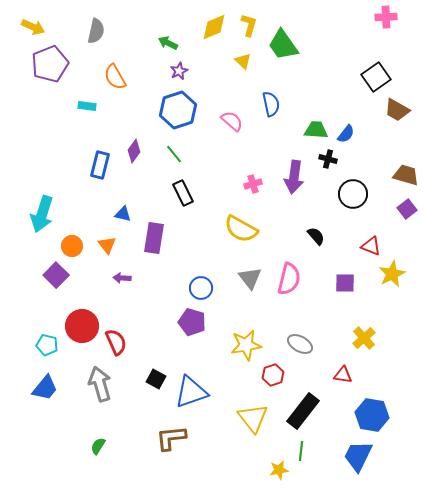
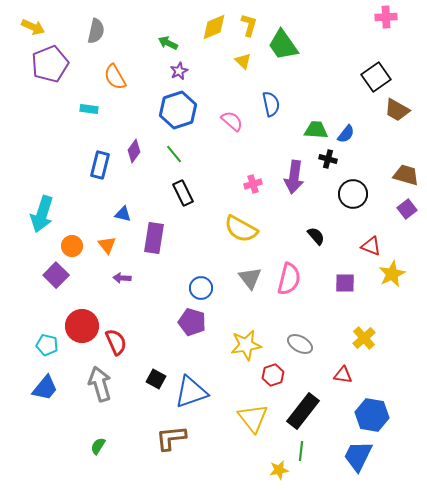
cyan rectangle at (87, 106): moved 2 px right, 3 px down
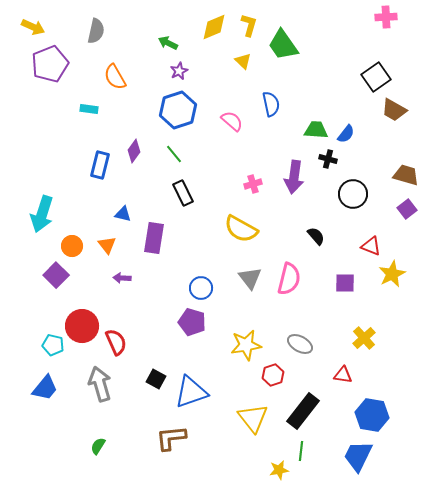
brown trapezoid at (397, 110): moved 3 px left
cyan pentagon at (47, 345): moved 6 px right
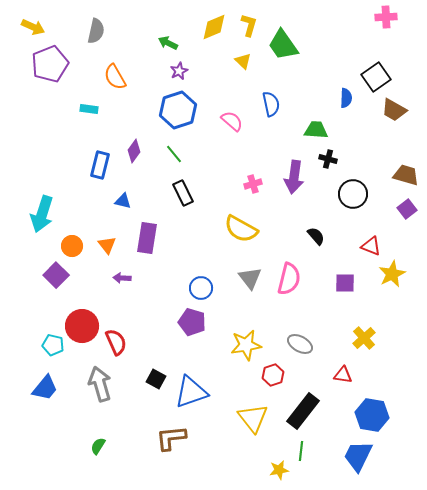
blue semicircle at (346, 134): moved 36 px up; rotated 36 degrees counterclockwise
blue triangle at (123, 214): moved 13 px up
purple rectangle at (154, 238): moved 7 px left
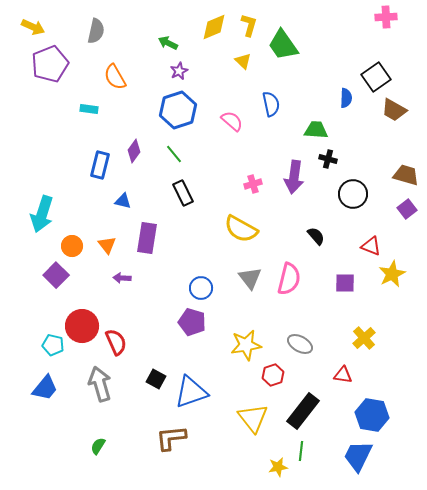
yellow star at (279, 470): moved 1 px left, 3 px up
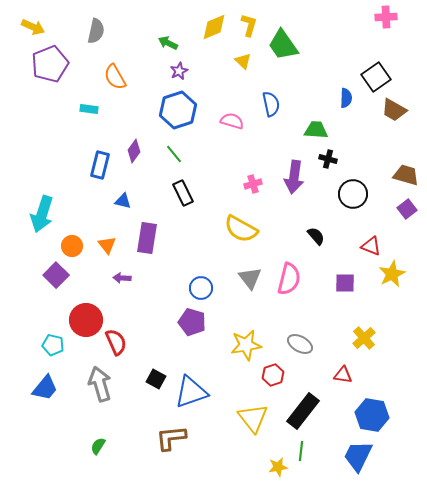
pink semicircle at (232, 121): rotated 25 degrees counterclockwise
red circle at (82, 326): moved 4 px right, 6 px up
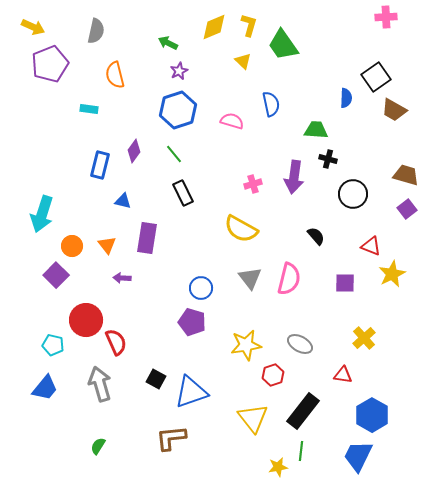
orange semicircle at (115, 77): moved 2 px up; rotated 16 degrees clockwise
blue hexagon at (372, 415): rotated 20 degrees clockwise
